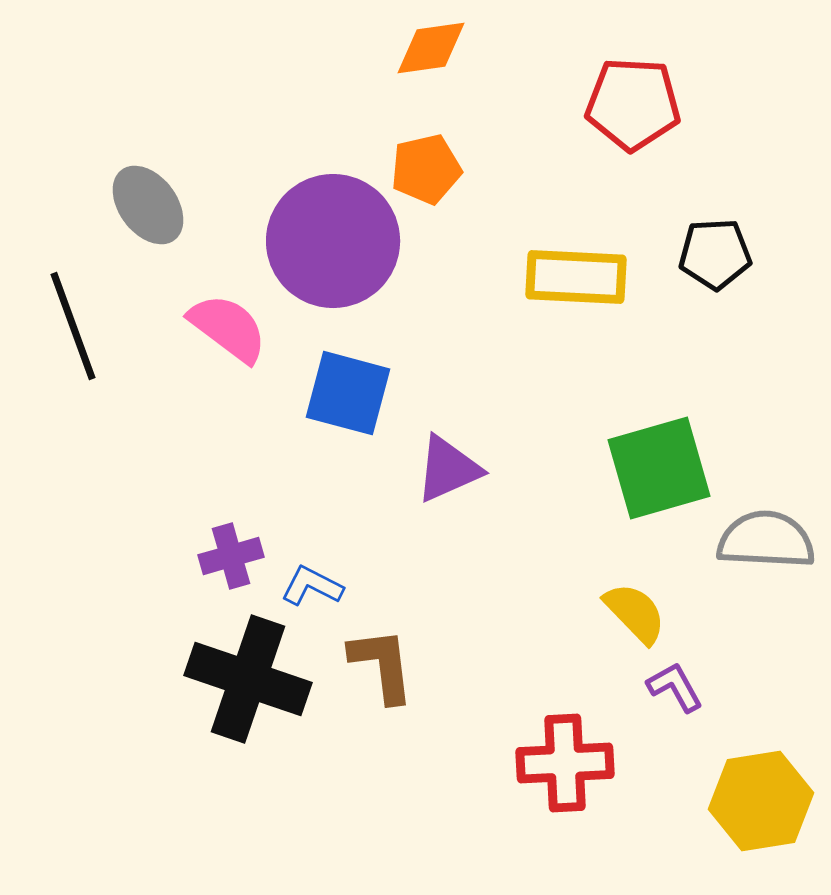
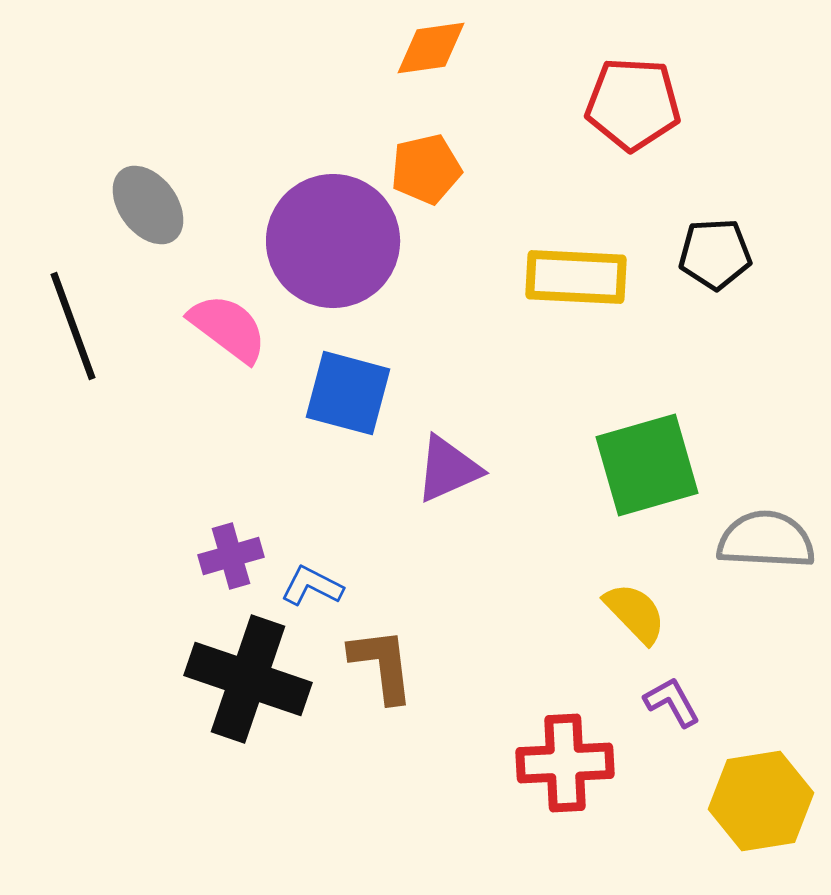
green square: moved 12 px left, 3 px up
purple L-shape: moved 3 px left, 15 px down
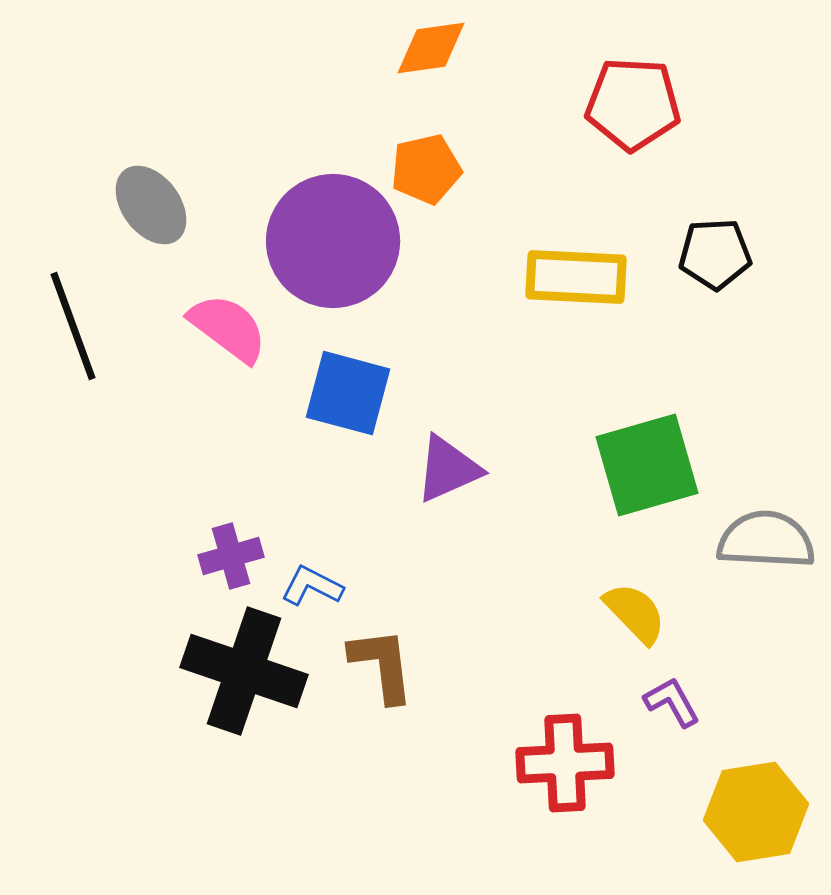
gray ellipse: moved 3 px right
black cross: moved 4 px left, 8 px up
yellow hexagon: moved 5 px left, 11 px down
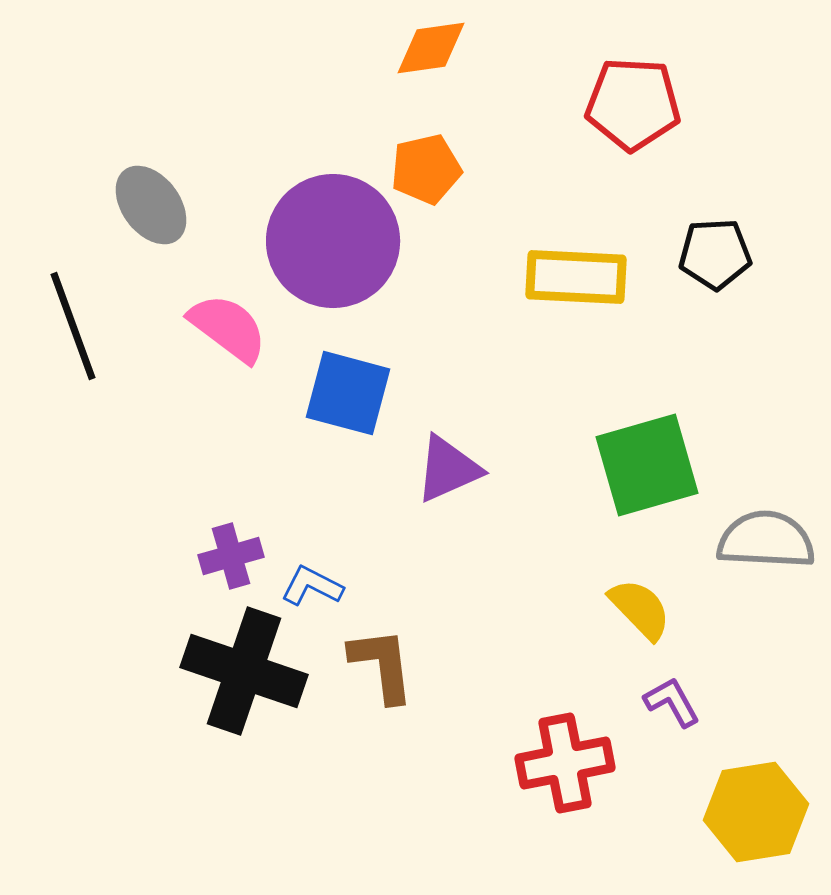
yellow semicircle: moved 5 px right, 4 px up
red cross: rotated 8 degrees counterclockwise
